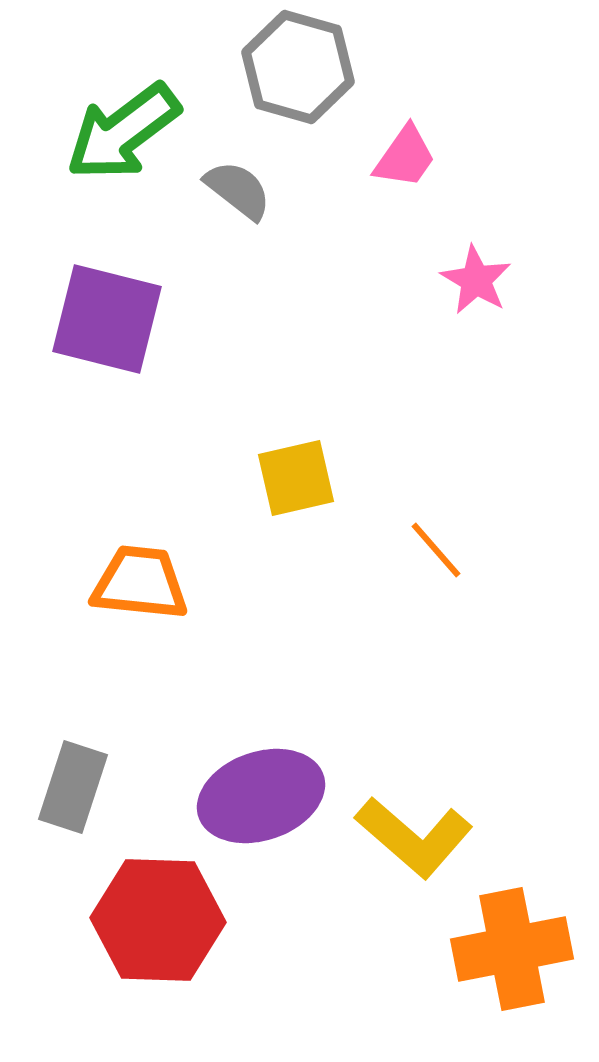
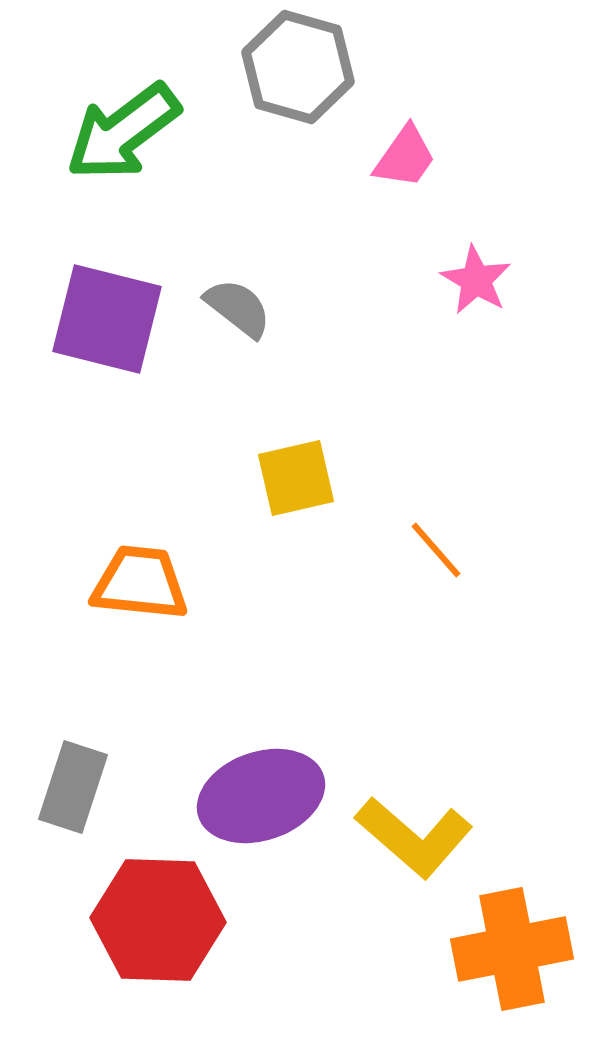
gray semicircle: moved 118 px down
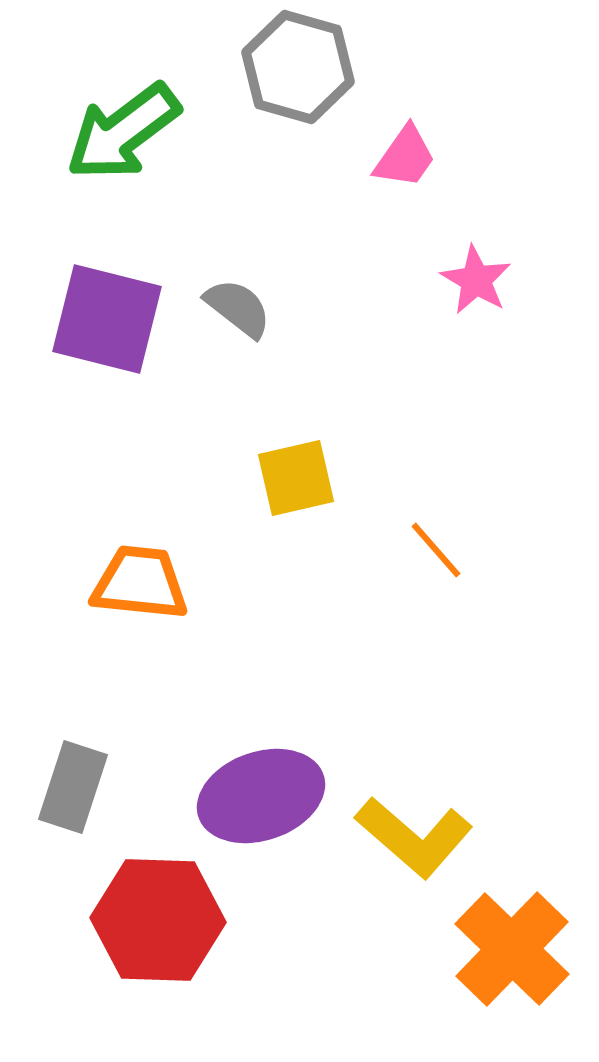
orange cross: rotated 35 degrees counterclockwise
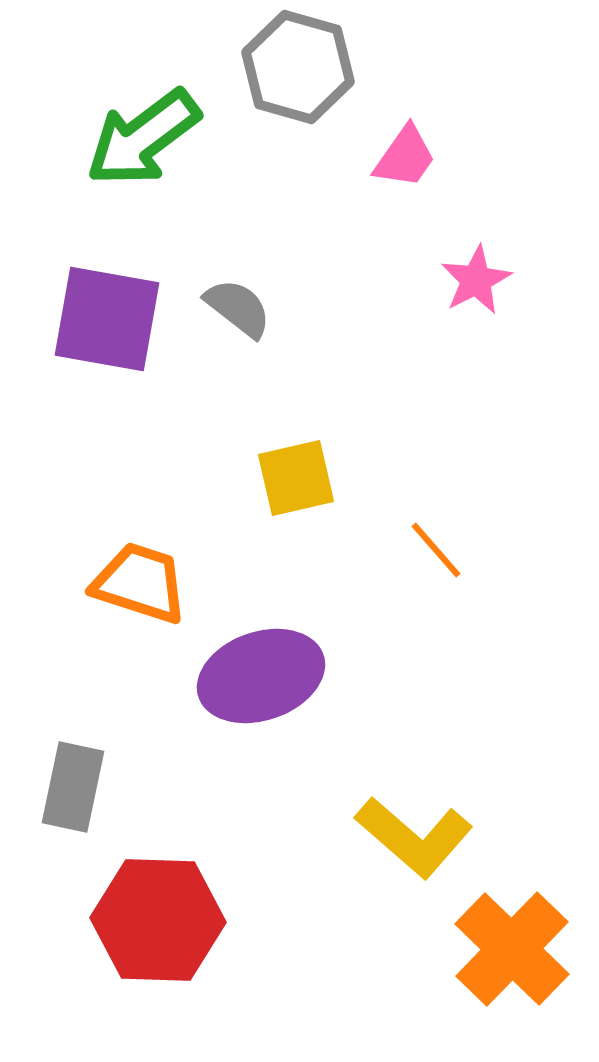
green arrow: moved 20 px right, 6 px down
pink star: rotated 14 degrees clockwise
purple square: rotated 4 degrees counterclockwise
orange trapezoid: rotated 12 degrees clockwise
gray rectangle: rotated 6 degrees counterclockwise
purple ellipse: moved 120 px up
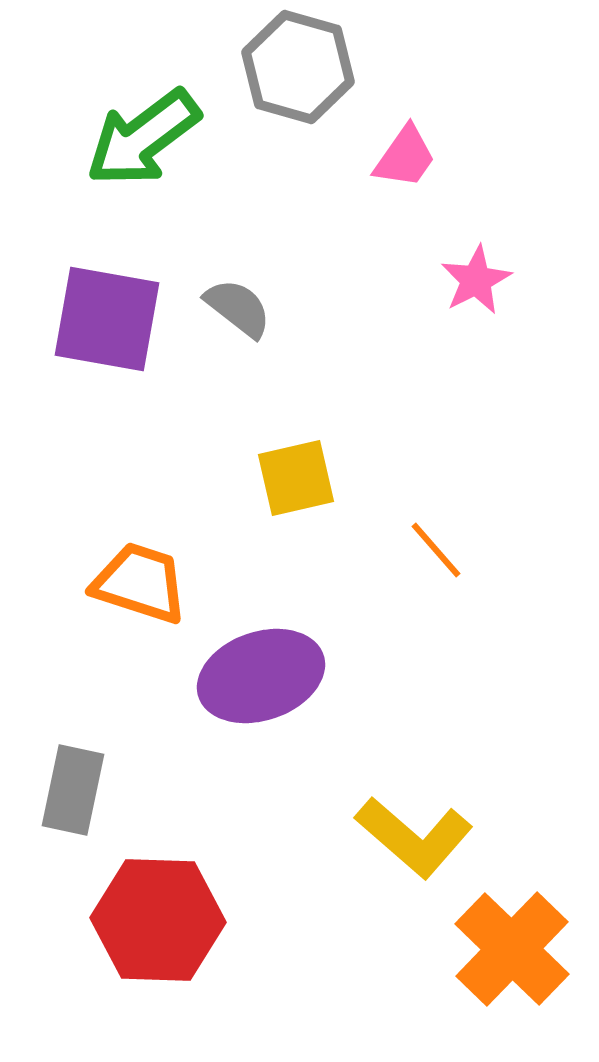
gray rectangle: moved 3 px down
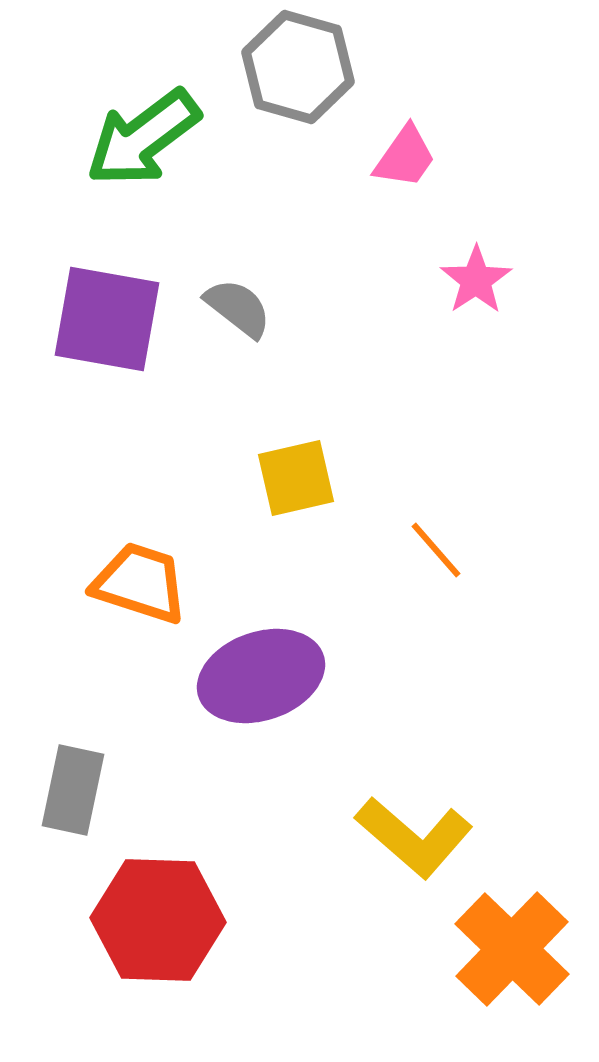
pink star: rotated 6 degrees counterclockwise
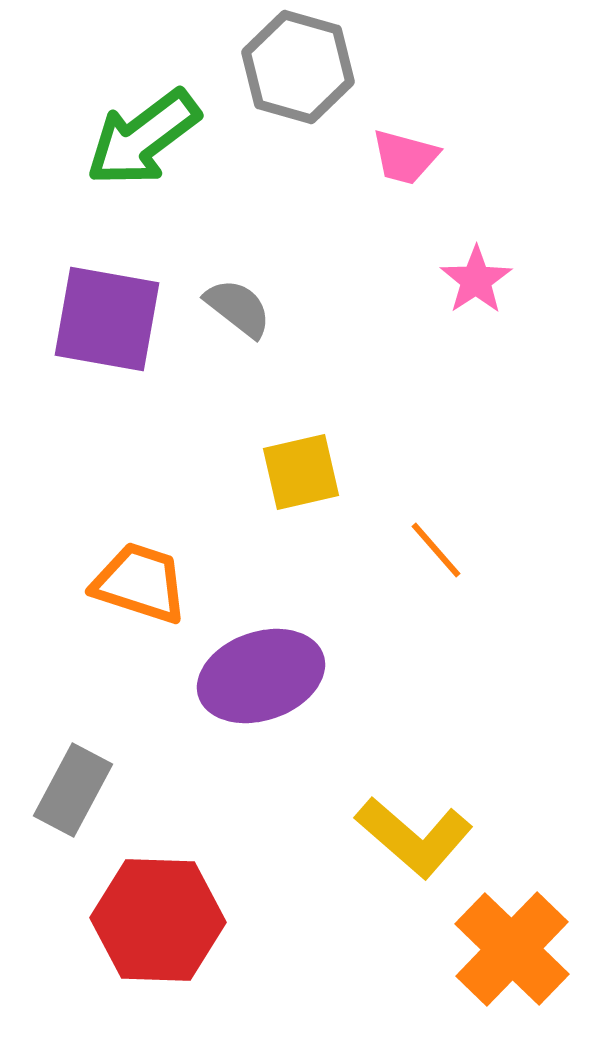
pink trapezoid: rotated 70 degrees clockwise
yellow square: moved 5 px right, 6 px up
gray rectangle: rotated 16 degrees clockwise
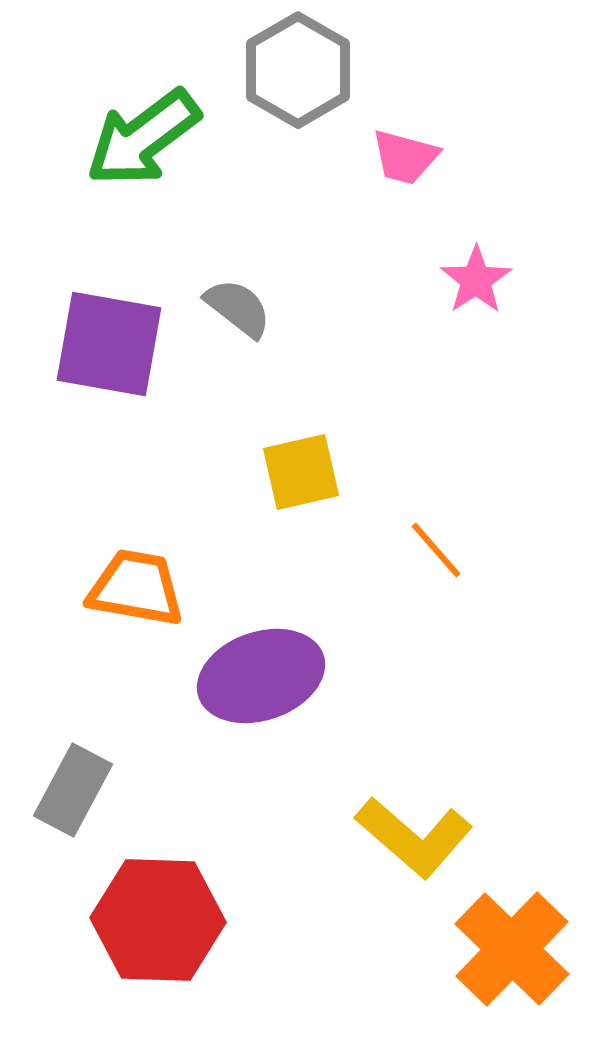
gray hexagon: moved 3 px down; rotated 14 degrees clockwise
purple square: moved 2 px right, 25 px down
orange trapezoid: moved 4 px left, 5 px down; rotated 8 degrees counterclockwise
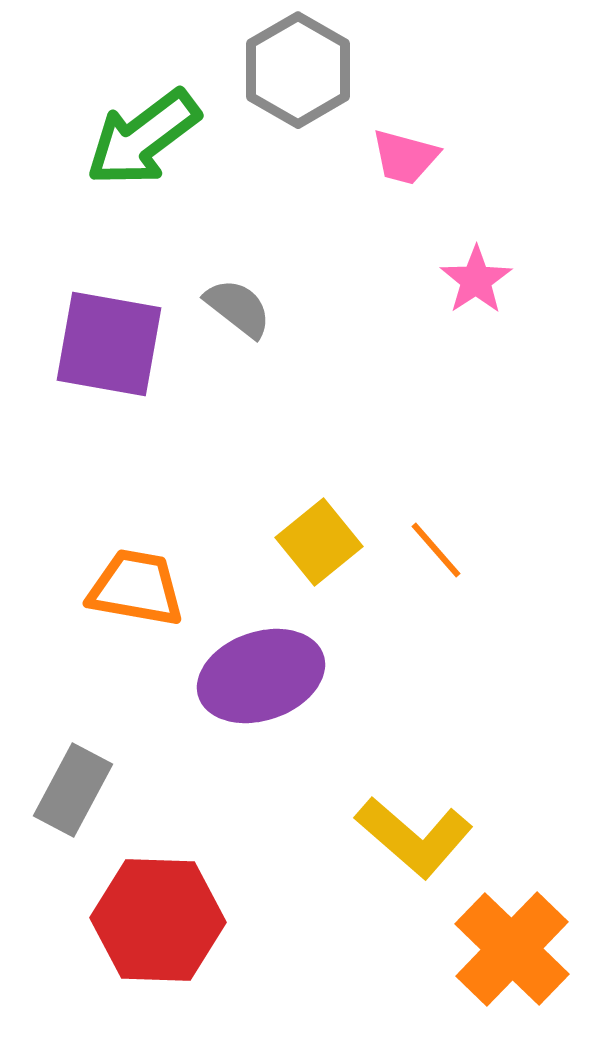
yellow square: moved 18 px right, 70 px down; rotated 26 degrees counterclockwise
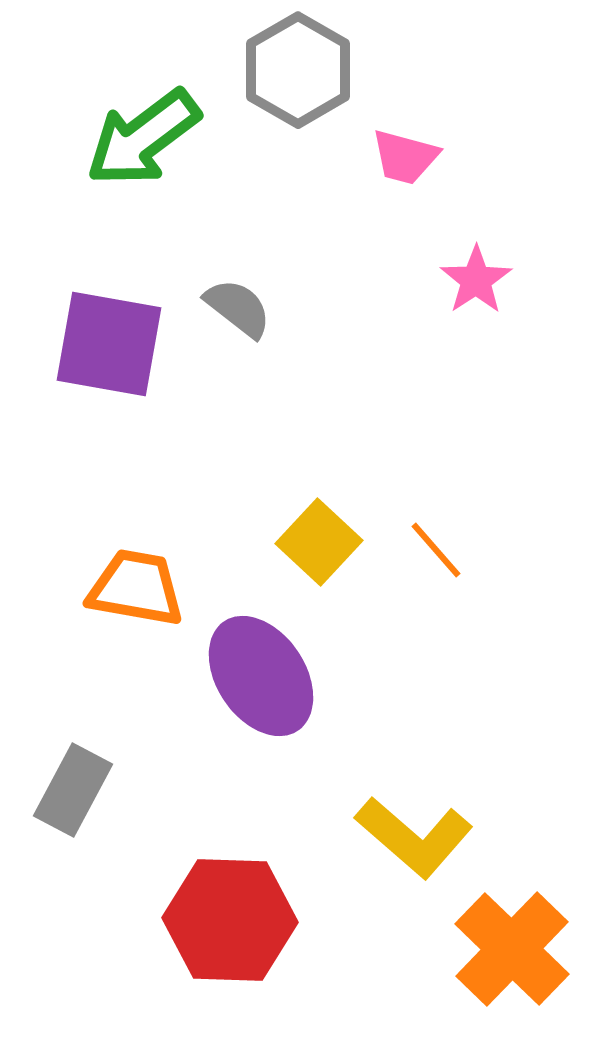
yellow square: rotated 8 degrees counterclockwise
purple ellipse: rotated 75 degrees clockwise
red hexagon: moved 72 px right
